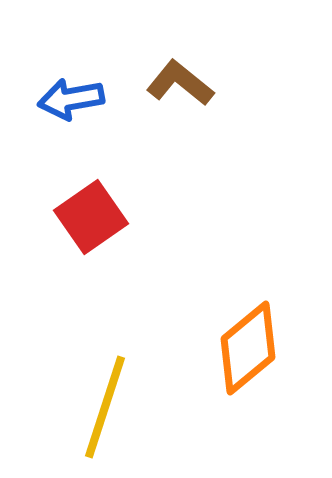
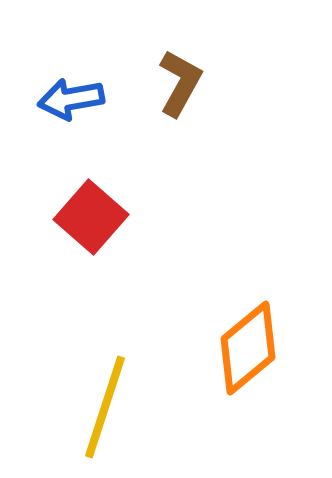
brown L-shape: rotated 80 degrees clockwise
red square: rotated 14 degrees counterclockwise
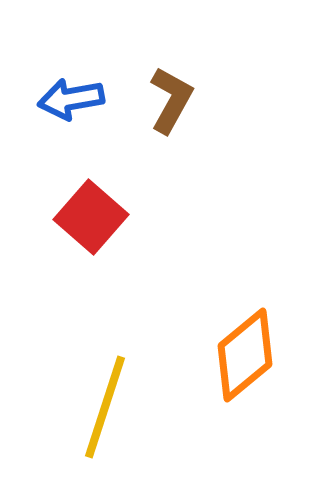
brown L-shape: moved 9 px left, 17 px down
orange diamond: moved 3 px left, 7 px down
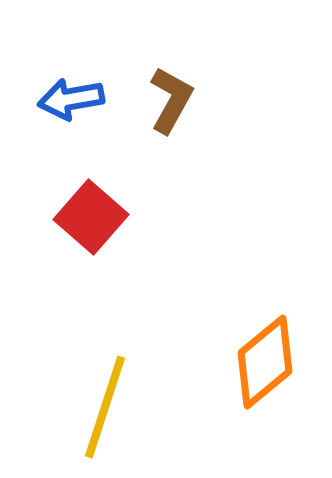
orange diamond: moved 20 px right, 7 px down
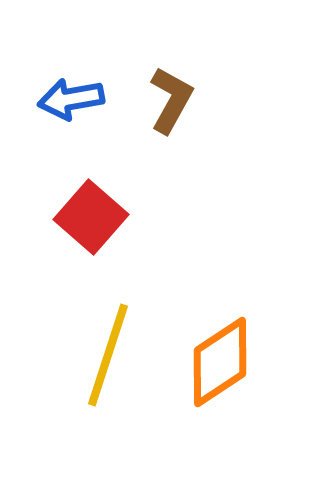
orange diamond: moved 45 px left; rotated 6 degrees clockwise
yellow line: moved 3 px right, 52 px up
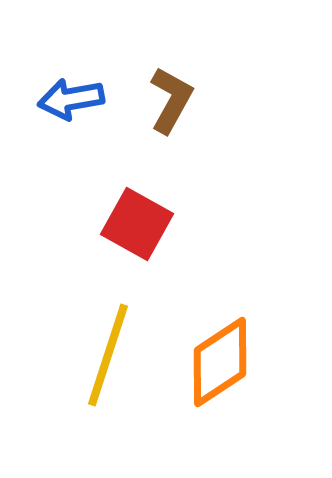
red square: moved 46 px right, 7 px down; rotated 12 degrees counterclockwise
